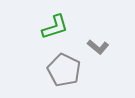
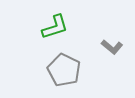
gray L-shape: moved 14 px right
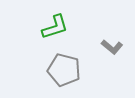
gray pentagon: rotated 12 degrees counterclockwise
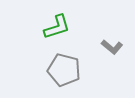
green L-shape: moved 2 px right
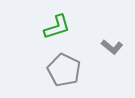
gray pentagon: rotated 12 degrees clockwise
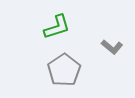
gray pentagon: rotated 12 degrees clockwise
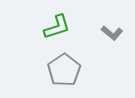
gray L-shape: moved 14 px up
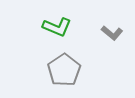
green L-shape: rotated 40 degrees clockwise
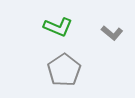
green L-shape: moved 1 px right
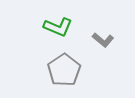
gray L-shape: moved 9 px left, 7 px down
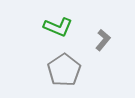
gray L-shape: rotated 90 degrees counterclockwise
